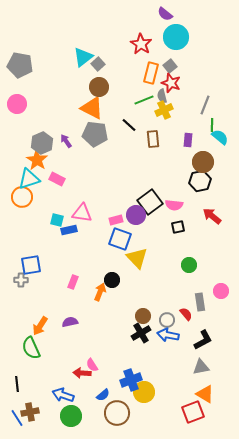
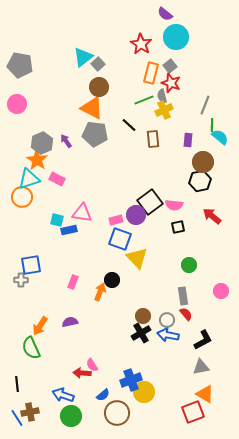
gray rectangle at (200, 302): moved 17 px left, 6 px up
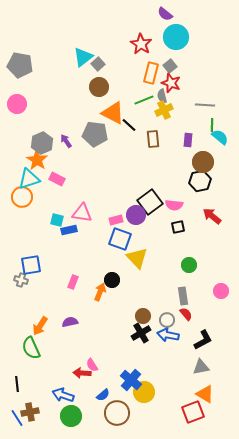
gray line at (205, 105): rotated 72 degrees clockwise
orange triangle at (92, 108): moved 21 px right, 5 px down
gray cross at (21, 280): rotated 16 degrees clockwise
blue cross at (131, 380): rotated 30 degrees counterclockwise
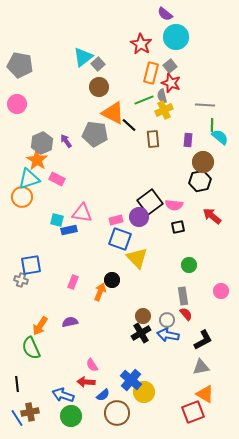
purple circle at (136, 215): moved 3 px right, 2 px down
red arrow at (82, 373): moved 4 px right, 9 px down
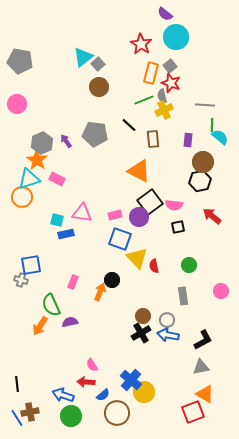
gray pentagon at (20, 65): moved 4 px up
orange triangle at (113, 113): moved 26 px right, 58 px down
pink rectangle at (116, 220): moved 1 px left, 5 px up
blue rectangle at (69, 230): moved 3 px left, 4 px down
red semicircle at (186, 314): moved 32 px left, 48 px up; rotated 152 degrees counterclockwise
green semicircle at (31, 348): moved 20 px right, 43 px up
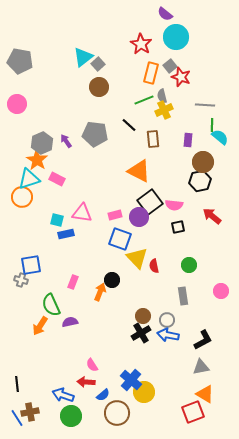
red star at (171, 83): moved 10 px right, 6 px up
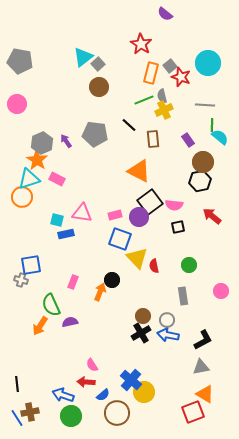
cyan circle at (176, 37): moved 32 px right, 26 px down
purple rectangle at (188, 140): rotated 40 degrees counterclockwise
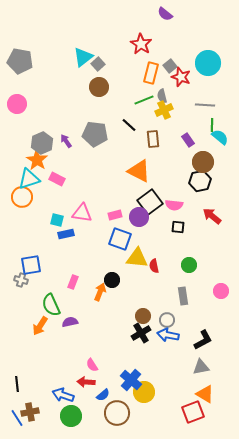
black square at (178, 227): rotated 16 degrees clockwise
yellow triangle at (137, 258): rotated 40 degrees counterclockwise
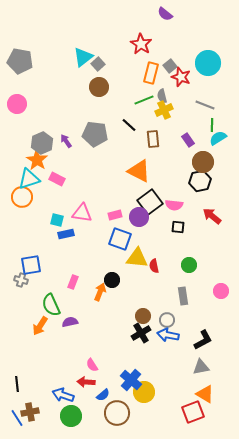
gray line at (205, 105): rotated 18 degrees clockwise
cyan semicircle at (220, 137): moved 2 px left, 1 px down; rotated 72 degrees counterclockwise
